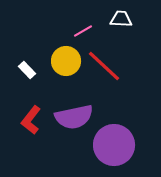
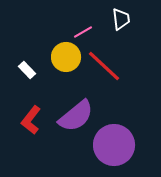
white trapezoid: rotated 80 degrees clockwise
pink line: moved 1 px down
yellow circle: moved 4 px up
purple semicircle: moved 2 px right, 1 px up; rotated 27 degrees counterclockwise
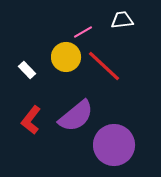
white trapezoid: moved 1 px right, 1 px down; rotated 90 degrees counterclockwise
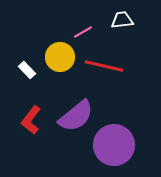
yellow circle: moved 6 px left
red line: rotated 30 degrees counterclockwise
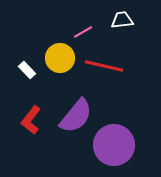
yellow circle: moved 1 px down
purple semicircle: rotated 12 degrees counterclockwise
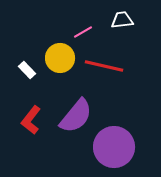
purple circle: moved 2 px down
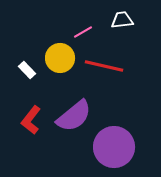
purple semicircle: moved 2 px left; rotated 12 degrees clockwise
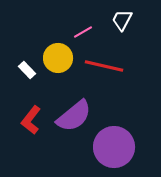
white trapezoid: rotated 55 degrees counterclockwise
yellow circle: moved 2 px left
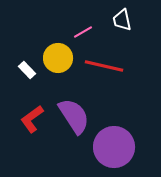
white trapezoid: rotated 40 degrees counterclockwise
purple semicircle: rotated 84 degrees counterclockwise
red L-shape: moved 1 px right, 1 px up; rotated 16 degrees clockwise
